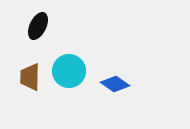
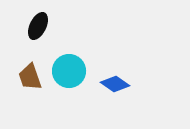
brown trapezoid: rotated 20 degrees counterclockwise
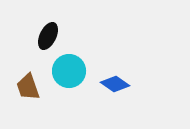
black ellipse: moved 10 px right, 10 px down
brown trapezoid: moved 2 px left, 10 px down
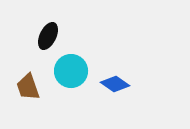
cyan circle: moved 2 px right
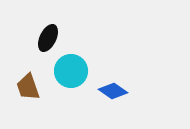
black ellipse: moved 2 px down
blue diamond: moved 2 px left, 7 px down
